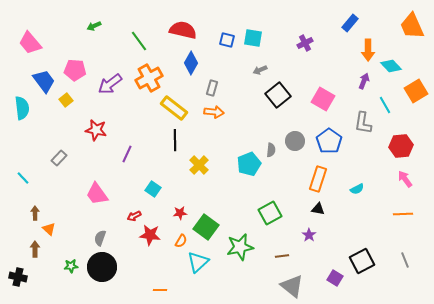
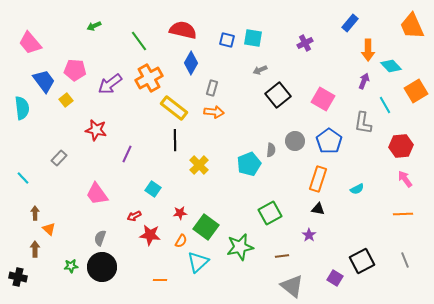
orange line at (160, 290): moved 10 px up
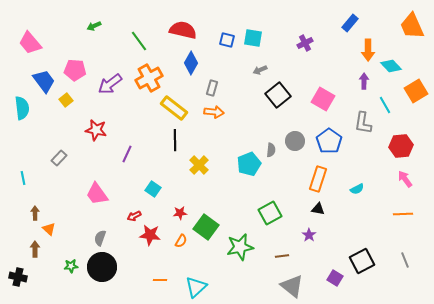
purple arrow at (364, 81): rotated 21 degrees counterclockwise
cyan line at (23, 178): rotated 32 degrees clockwise
cyan triangle at (198, 262): moved 2 px left, 25 px down
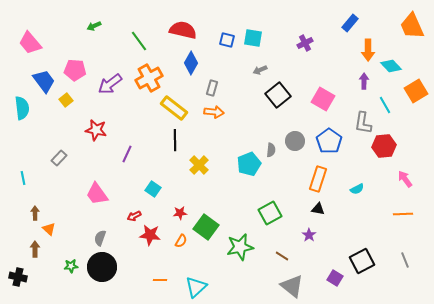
red hexagon at (401, 146): moved 17 px left
brown line at (282, 256): rotated 40 degrees clockwise
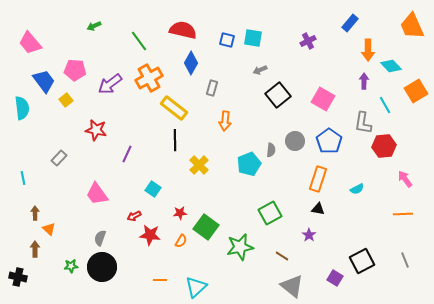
purple cross at (305, 43): moved 3 px right, 2 px up
orange arrow at (214, 112): moved 11 px right, 9 px down; rotated 90 degrees clockwise
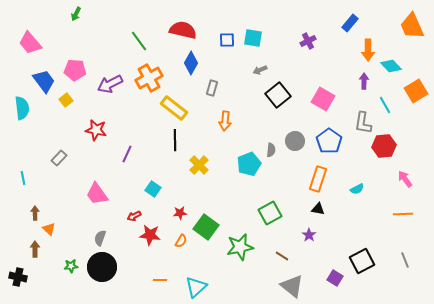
green arrow at (94, 26): moved 18 px left, 12 px up; rotated 40 degrees counterclockwise
blue square at (227, 40): rotated 14 degrees counterclockwise
purple arrow at (110, 84): rotated 10 degrees clockwise
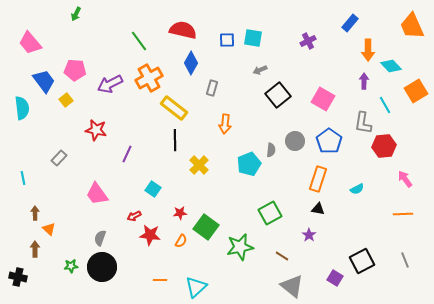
orange arrow at (225, 121): moved 3 px down
